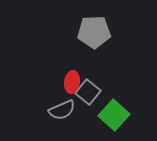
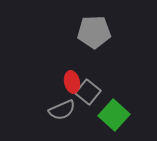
red ellipse: rotated 20 degrees counterclockwise
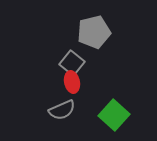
gray pentagon: rotated 12 degrees counterclockwise
gray square: moved 16 px left, 29 px up
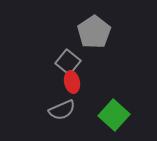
gray pentagon: rotated 20 degrees counterclockwise
gray square: moved 4 px left, 1 px up
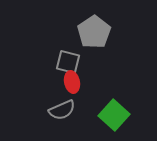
gray square: rotated 25 degrees counterclockwise
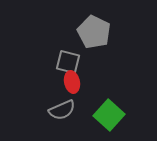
gray pentagon: rotated 12 degrees counterclockwise
green square: moved 5 px left
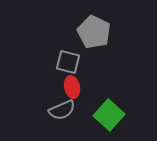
red ellipse: moved 5 px down
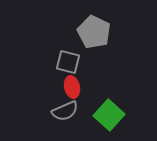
gray semicircle: moved 3 px right, 1 px down
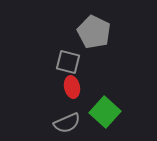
gray semicircle: moved 2 px right, 12 px down
green square: moved 4 px left, 3 px up
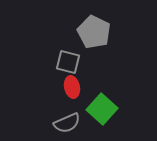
green square: moved 3 px left, 3 px up
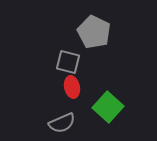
green square: moved 6 px right, 2 px up
gray semicircle: moved 5 px left
